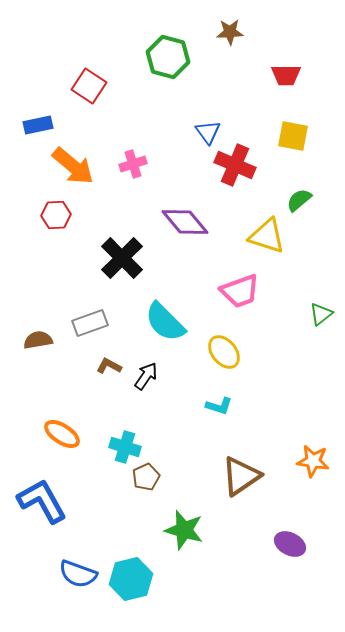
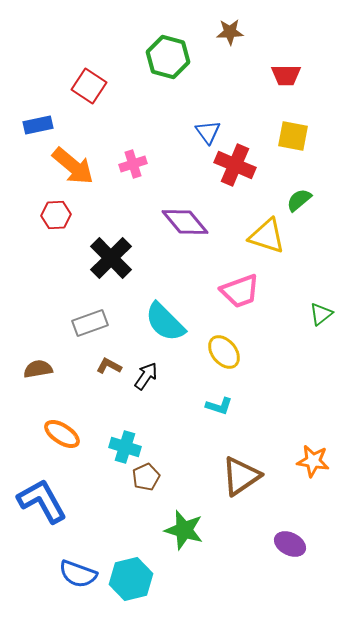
black cross: moved 11 px left
brown semicircle: moved 29 px down
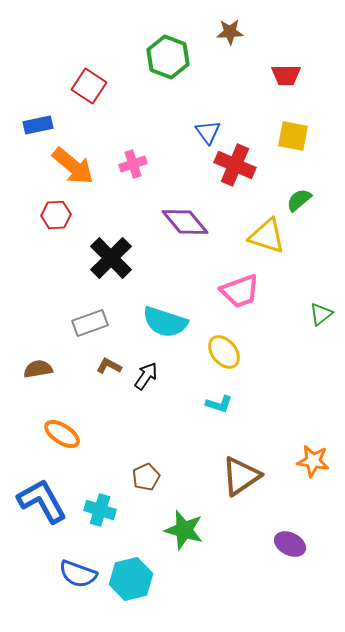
green hexagon: rotated 6 degrees clockwise
cyan semicircle: rotated 27 degrees counterclockwise
cyan L-shape: moved 2 px up
cyan cross: moved 25 px left, 63 px down
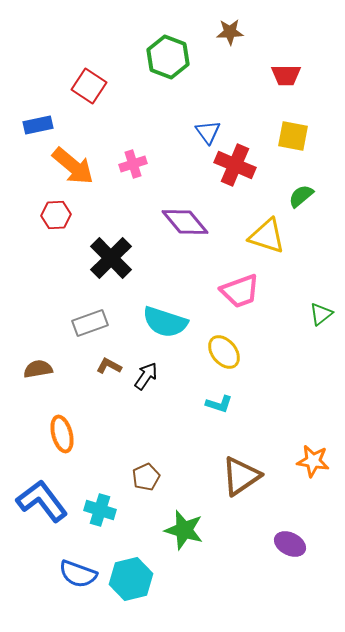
green semicircle: moved 2 px right, 4 px up
orange ellipse: rotated 42 degrees clockwise
blue L-shape: rotated 8 degrees counterclockwise
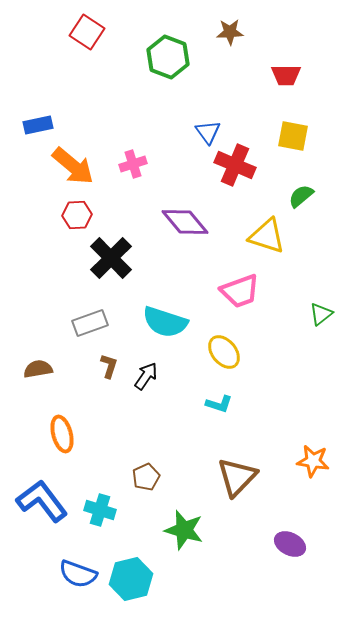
red square: moved 2 px left, 54 px up
red hexagon: moved 21 px right
brown L-shape: rotated 80 degrees clockwise
brown triangle: moved 4 px left, 1 px down; rotated 12 degrees counterclockwise
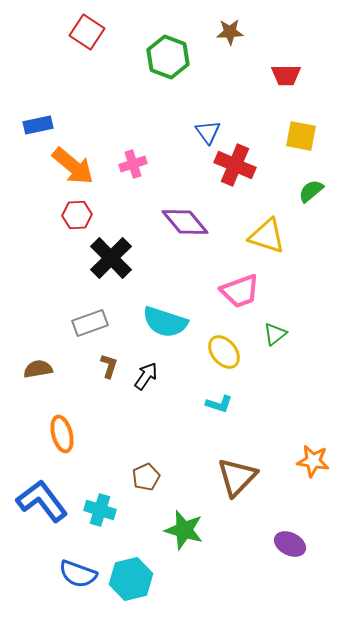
yellow square: moved 8 px right
green semicircle: moved 10 px right, 5 px up
green triangle: moved 46 px left, 20 px down
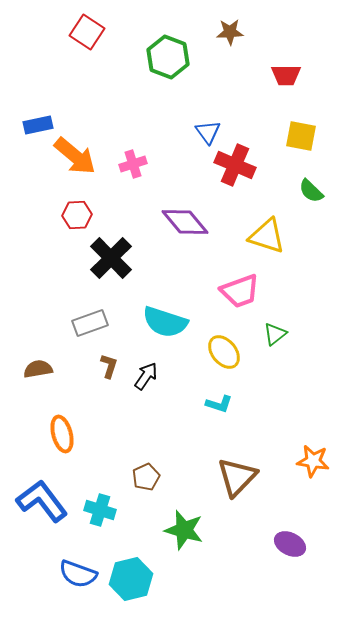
orange arrow: moved 2 px right, 10 px up
green semicircle: rotated 96 degrees counterclockwise
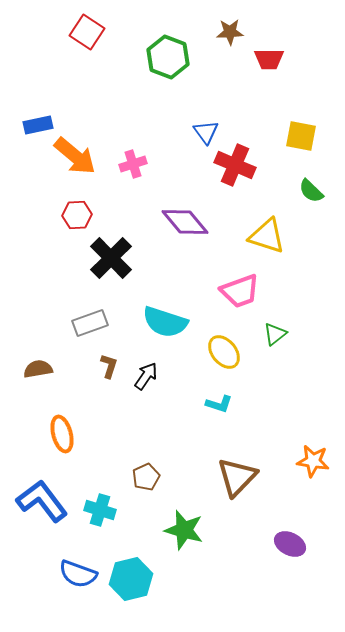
red trapezoid: moved 17 px left, 16 px up
blue triangle: moved 2 px left
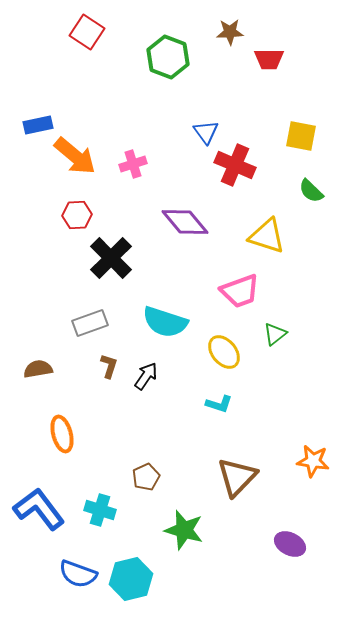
blue L-shape: moved 3 px left, 8 px down
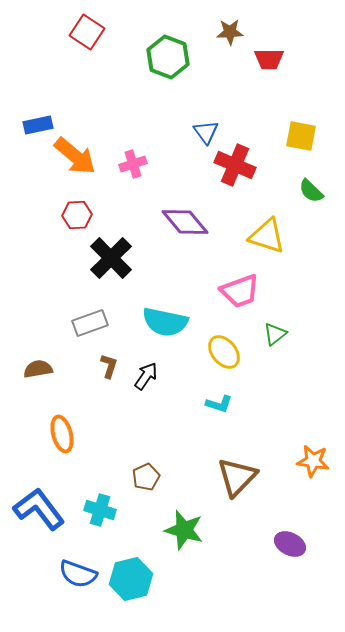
cyan semicircle: rotated 6 degrees counterclockwise
